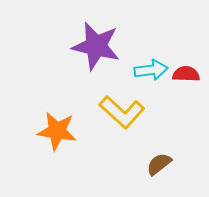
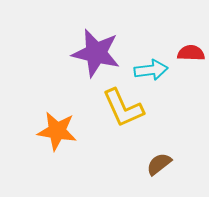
purple star: moved 7 px down
red semicircle: moved 5 px right, 21 px up
yellow L-shape: moved 1 px right, 4 px up; rotated 24 degrees clockwise
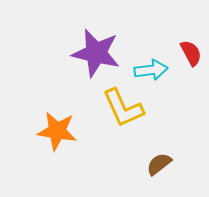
red semicircle: rotated 60 degrees clockwise
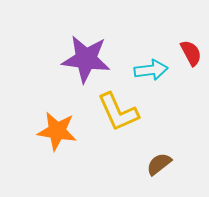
purple star: moved 10 px left, 6 px down; rotated 6 degrees counterclockwise
yellow L-shape: moved 5 px left, 4 px down
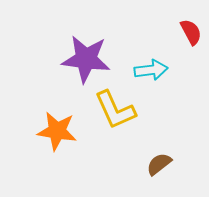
red semicircle: moved 21 px up
yellow L-shape: moved 3 px left, 2 px up
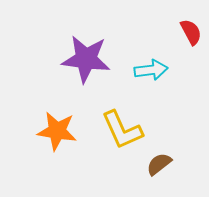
yellow L-shape: moved 7 px right, 20 px down
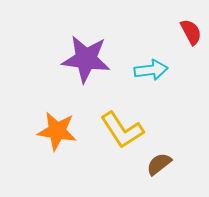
yellow L-shape: rotated 9 degrees counterclockwise
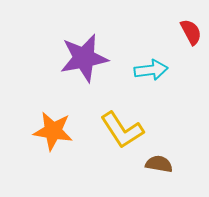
purple star: moved 2 px left, 1 px up; rotated 18 degrees counterclockwise
orange star: moved 4 px left
brown semicircle: rotated 48 degrees clockwise
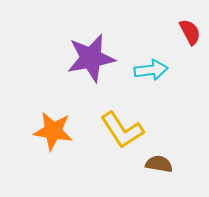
red semicircle: moved 1 px left
purple star: moved 7 px right
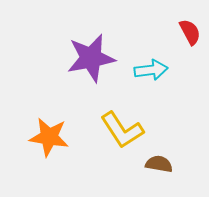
orange star: moved 4 px left, 6 px down
